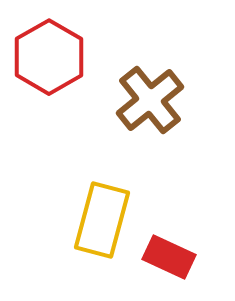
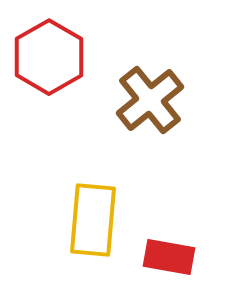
yellow rectangle: moved 9 px left; rotated 10 degrees counterclockwise
red rectangle: rotated 15 degrees counterclockwise
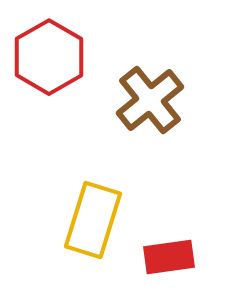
yellow rectangle: rotated 12 degrees clockwise
red rectangle: rotated 18 degrees counterclockwise
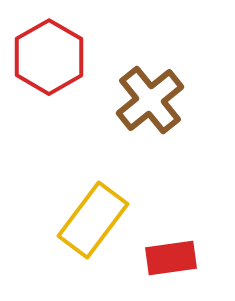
yellow rectangle: rotated 20 degrees clockwise
red rectangle: moved 2 px right, 1 px down
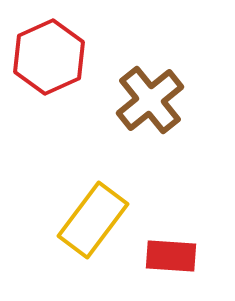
red hexagon: rotated 6 degrees clockwise
red rectangle: moved 2 px up; rotated 12 degrees clockwise
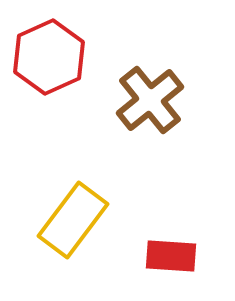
yellow rectangle: moved 20 px left
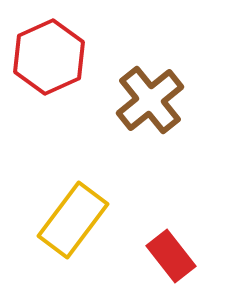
red rectangle: rotated 48 degrees clockwise
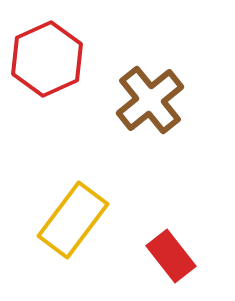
red hexagon: moved 2 px left, 2 px down
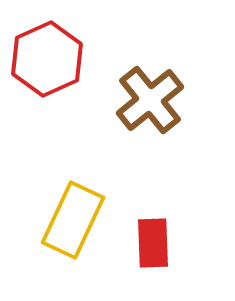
yellow rectangle: rotated 12 degrees counterclockwise
red rectangle: moved 18 px left, 13 px up; rotated 36 degrees clockwise
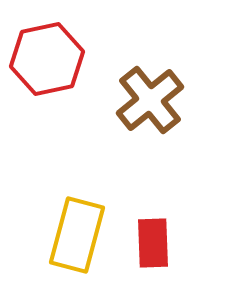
red hexagon: rotated 12 degrees clockwise
yellow rectangle: moved 4 px right, 15 px down; rotated 10 degrees counterclockwise
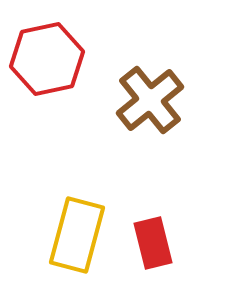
red rectangle: rotated 12 degrees counterclockwise
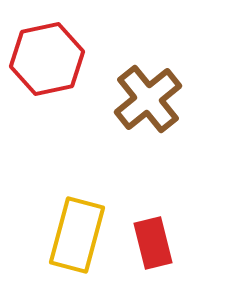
brown cross: moved 2 px left, 1 px up
